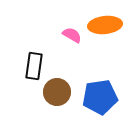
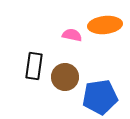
pink semicircle: rotated 18 degrees counterclockwise
brown circle: moved 8 px right, 15 px up
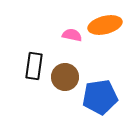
orange ellipse: rotated 8 degrees counterclockwise
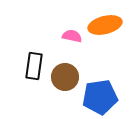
pink semicircle: moved 1 px down
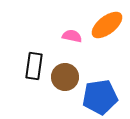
orange ellipse: moved 2 px right; rotated 24 degrees counterclockwise
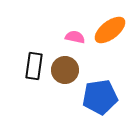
orange ellipse: moved 3 px right, 5 px down
pink semicircle: moved 3 px right, 1 px down
brown circle: moved 7 px up
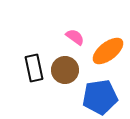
orange ellipse: moved 2 px left, 21 px down
pink semicircle: rotated 24 degrees clockwise
black rectangle: moved 2 px down; rotated 20 degrees counterclockwise
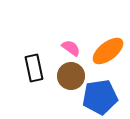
pink semicircle: moved 4 px left, 11 px down
brown circle: moved 6 px right, 6 px down
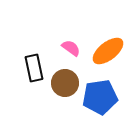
brown circle: moved 6 px left, 7 px down
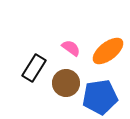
black rectangle: rotated 44 degrees clockwise
brown circle: moved 1 px right
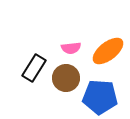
pink semicircle: rotated 138 degrees clockwise
brown circle: moved 5 px up
blue pentagon: rotated 12 degrees clockwise
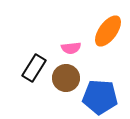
orange ellipse: moved 20 px up; rotated 16 degrees counterclockwise
